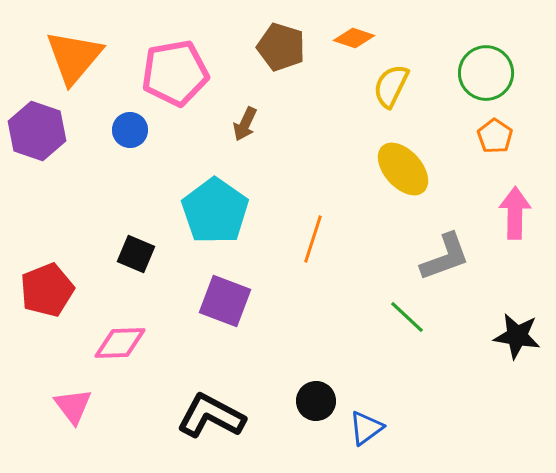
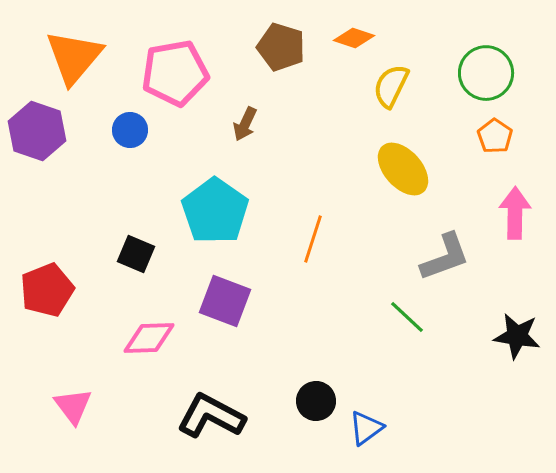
pink diamond: moved 29 px right, 5 px up
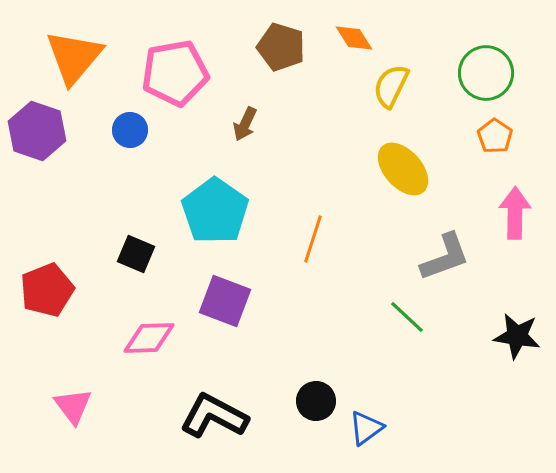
orange diamond: rotated 39 degrees clockwise
black L-shape: moved 3 px right
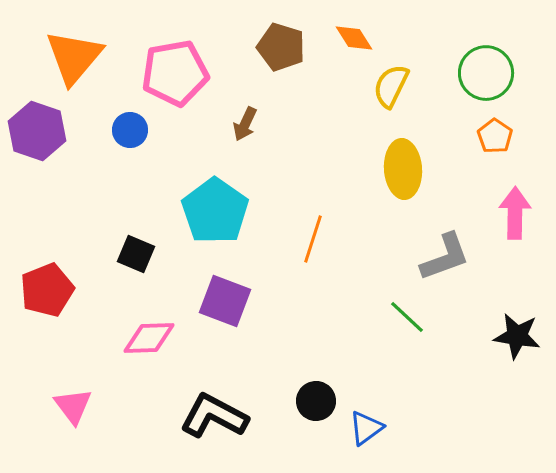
yellow ellipse: rotated 38 degrees clockwise
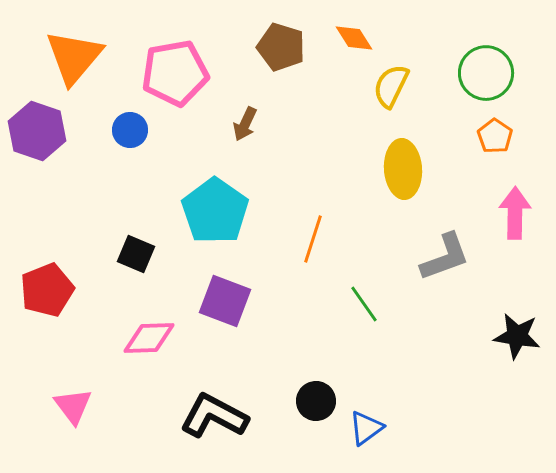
green line: moved 43 px left, 13 px up; rotated 12 degrees clockwise
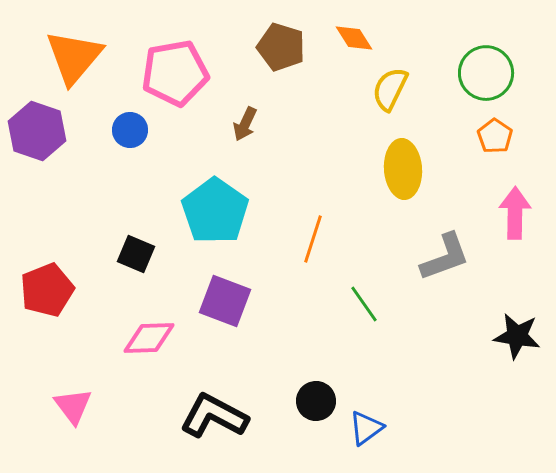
yellow semicircle: moved 1 px left, 3 px down
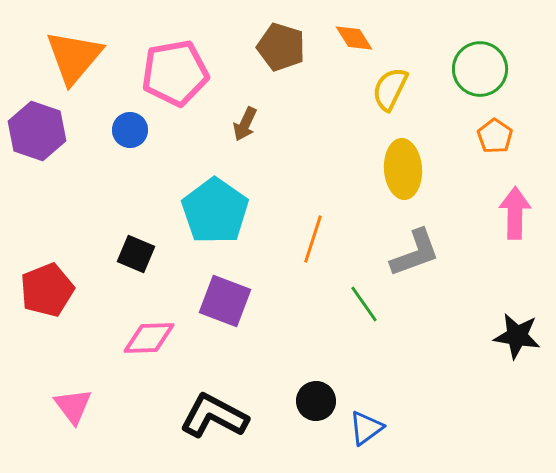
green circle: moved 6 px left, 4 px up
gray L-shape: moved 30 px left, 4 px up
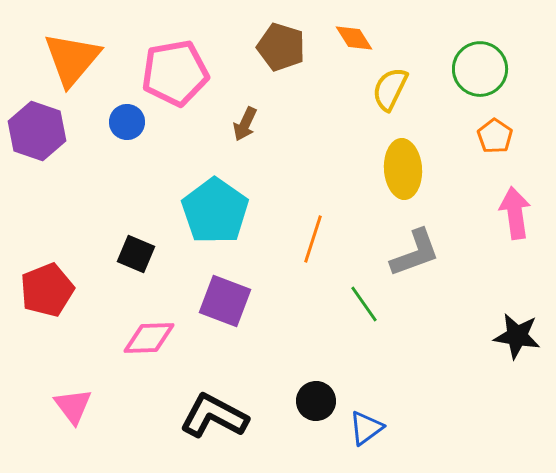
orange triangle: moved 2 px left, 2 px down
blue circle: moved 3 px left, 8 px up
pink arrow: rotated 9 degrees counterclockwise
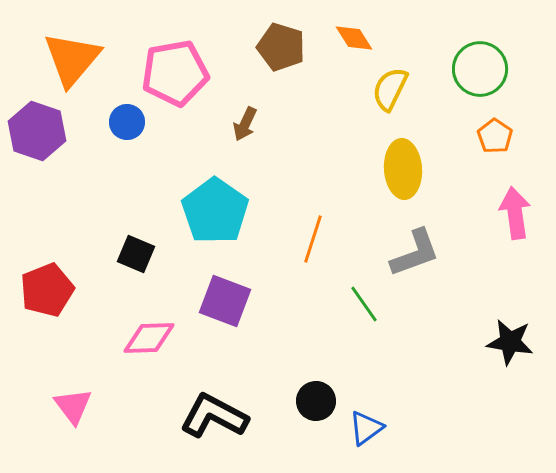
black star: moved 7 px left, 6 px down
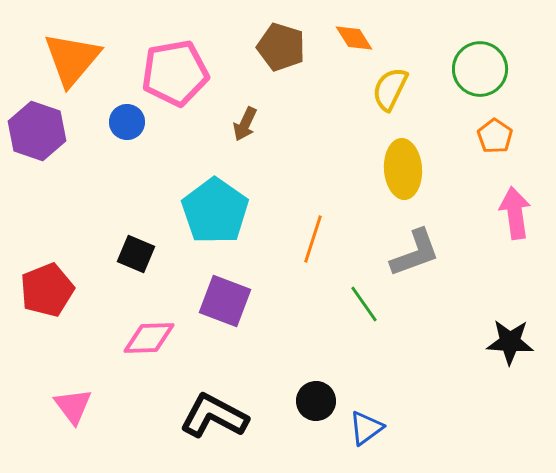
black star: rotated 6 degrees counterclockwise
